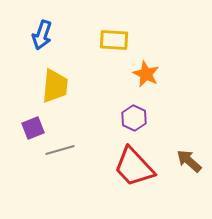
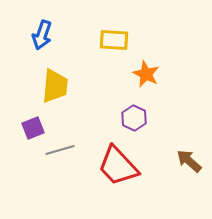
red trapezoid: moved 16 px left, 1 px up
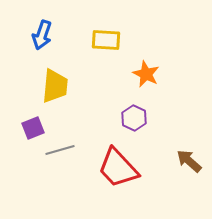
yellow rectangle: moved 8 px left
red trapezoid: moved 2 px down
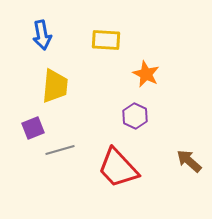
blue arrow: rotated 28 degrees counterclockwise
purple hexagon: moved 1 px right, 2 px up
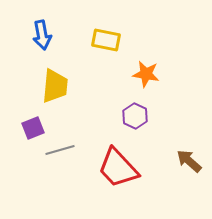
yellow rectangle: rotated 8 degrees clockwise
orange star: rotated 16 degrees counterclockwise
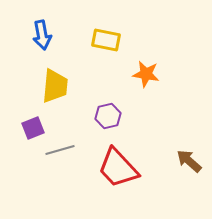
purple hexagon: moved 27 px left; rotated 20 degrees clockwise
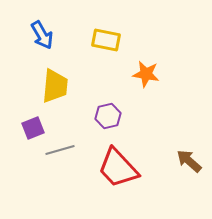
blue arrow: rotated 20 degrees counterclockwise
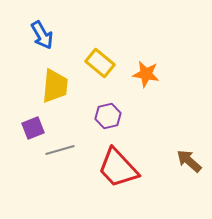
yellow rectangle: moved 6 px left, 23 px down; rotated 28 degrees clockwise
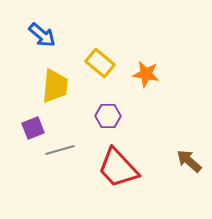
blue arrow: rotated 20 degrees counterclockwise
purple hexagon: rotated 15 degrees clockwise
